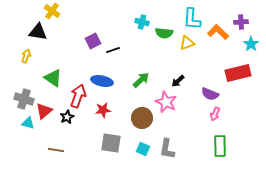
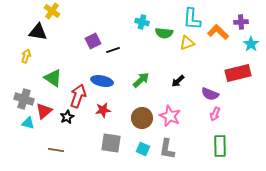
pink star: moved 4 px right, 14 px down
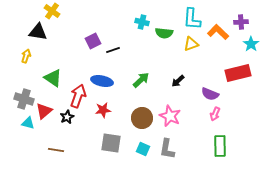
yellow triangle: moved 4 px right, 1 px down
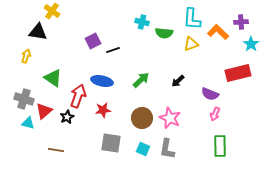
pink star: moved 2 px down
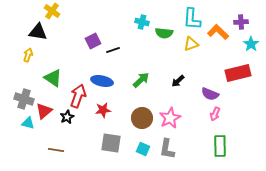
yellow arrow: moved 2 px right, 1 px up
pink star: rotated 20 degrees clockwise
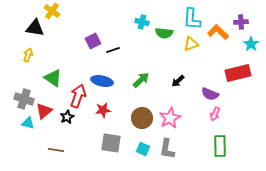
black triangle: moved 3 px left, 4 px up
